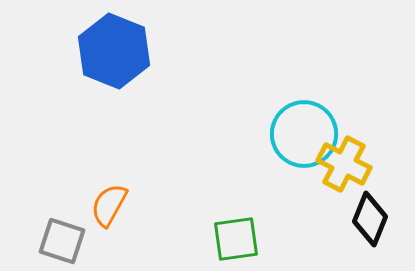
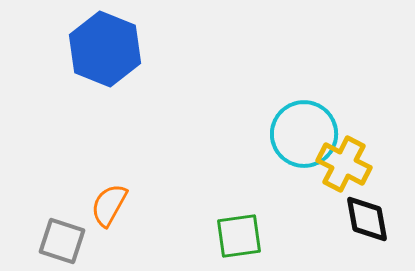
blue hexagon: moved 9 px left, 2 px up
black diamond: moved 3 px left; rotated 32 degrees counterclockwise
green square: moved 3 px right, 3 px up
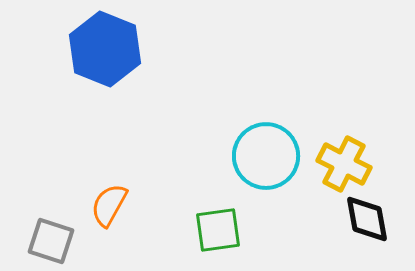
cyan circle: moved 38 px left, 22 px down
green square: moved 21 px left, 6 px up
gray square: moved 11 px left
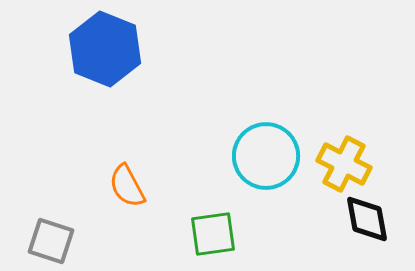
orange semicircle: moved 18 px right, 19 px up; rotated 57 degrees counterclockwise
green square: moved 5 px left, 4 px down
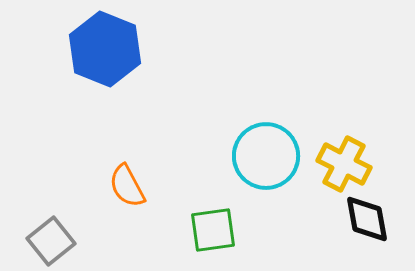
green square: moved 4 px up
gray square: rotated 33 degrees clockwise
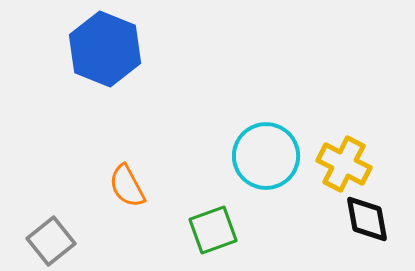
green square: rotated 12 degrees counterclockwise
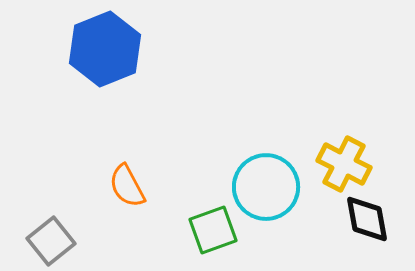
blue hexagon: rotated 16 degrees clockwise
cyan circle: moved 31 px down
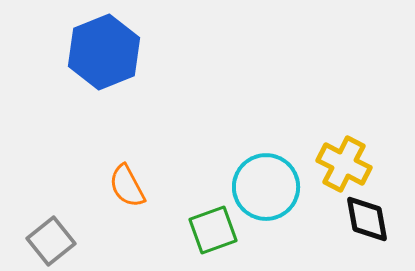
blue hexagon: moved 1 px left, 3 px down
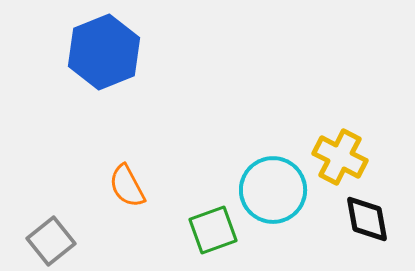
yellow cross: moved 4 px left, 7 px up
cyan circle: moved 7 px right, 3 px down
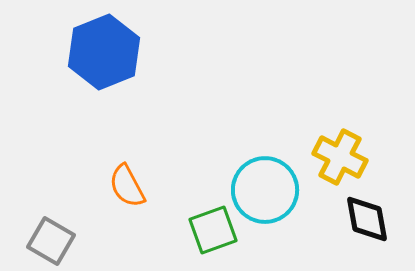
cyan circle: moved 8 px left
gray square: rotated 21 degrees counterclockwise
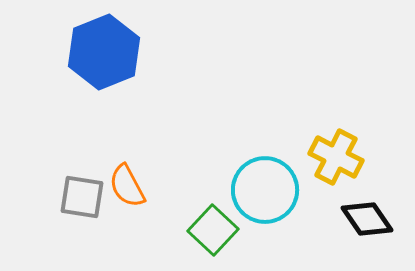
yellow cross: moved 4 px left
black diamond: rotated 24 degrees counterclockwise
green square: rotated 27 degrees counterclockwise
gray square: moved 31 px right, 44 px up; rotated 21 degrees counterclockwise
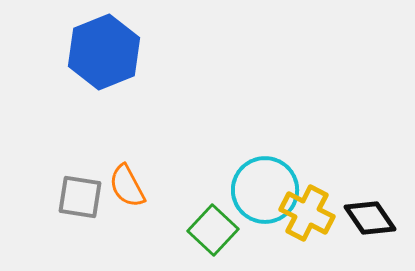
yellow cross: moved 29 px left, 56 px down
gray square: moved 2 px left
black diamond: moved 3 px right, 1 px up
